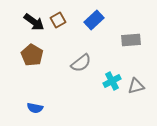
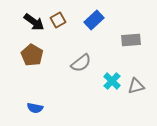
cyan cross: rotated 18 degrees counterclockwise
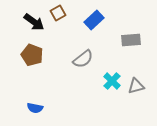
brown square: moved 7 px up
brown pentagon: rotated 10 degrees counterclockwise
gray semicircle: moved 2 px right, 4 px up
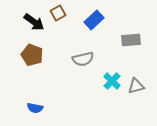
gray semicircle: rotated 25 degrees clockwise
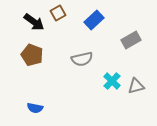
gray rectangle: rotated 24 degrees counterclockwise
gray semicircle: moved 1 px left
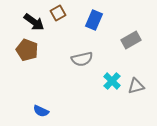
blue rectangle: rotated 24 degrees counterclockwise
brown pentagon: moved 5 px left, 5 px up
blue semicircle: moved 6 px right, 3 px down; rotated 14 degrees clockwise
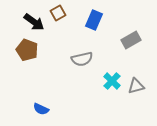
blue semicircle: moved 2 px up
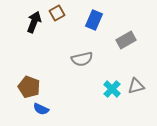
brown square: moved 1 px left
black arrow: rotated 105 degrees counterclockwise
gray rectangle: moved 5 px left
brown pentagon: moved 2 px right, 37 px down
cyan cross: moved 8 px down
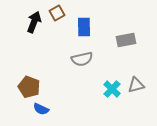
blue rectangle: moved 10 px left, 7 px down; rotated 24 degrees counterclockwise
gray rectangle: rotated 18 degrees clockwise
gray triangle: moved 1 px up
